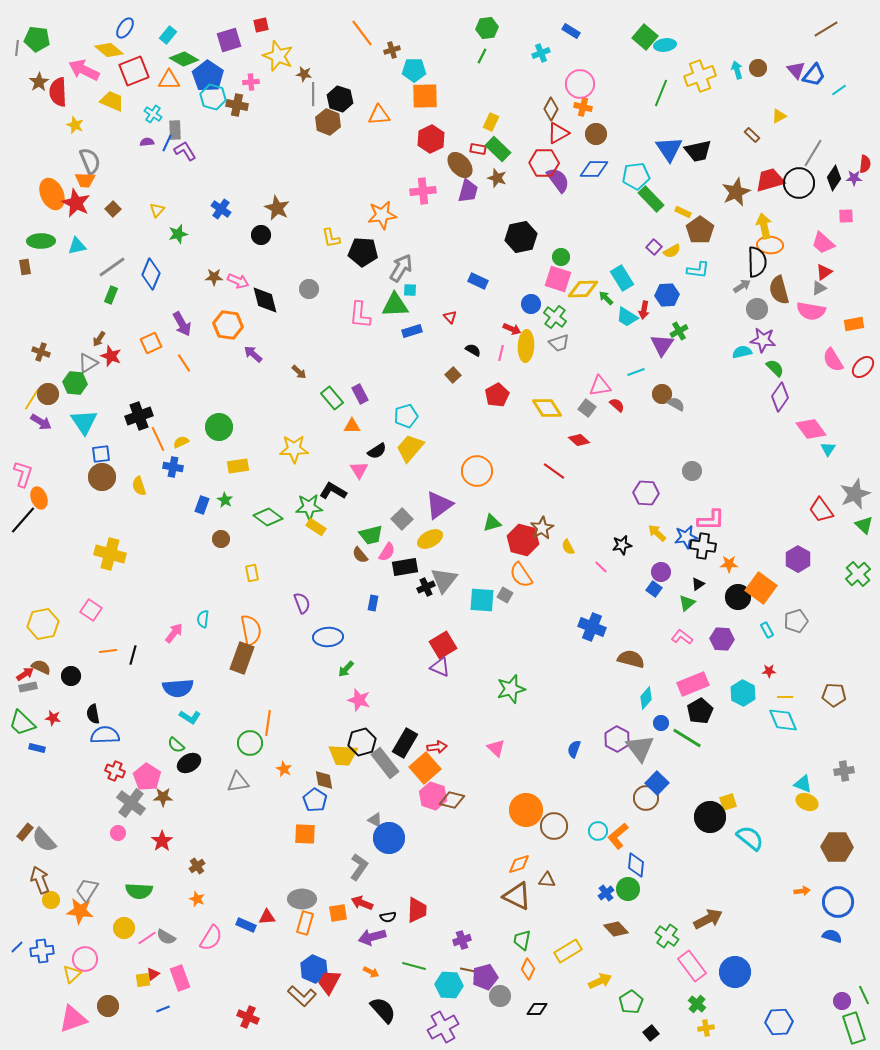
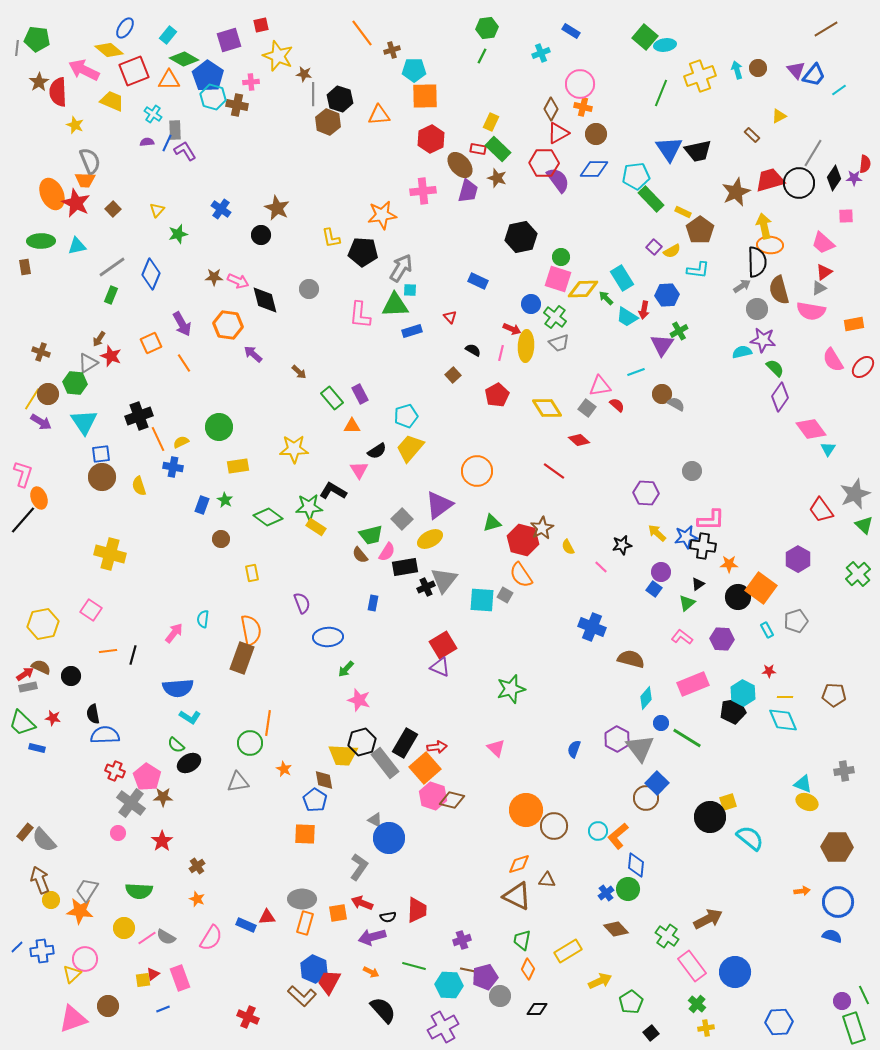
black pentagon at (700, 711): moved 33 px right; rotated 20 degrees clockwise
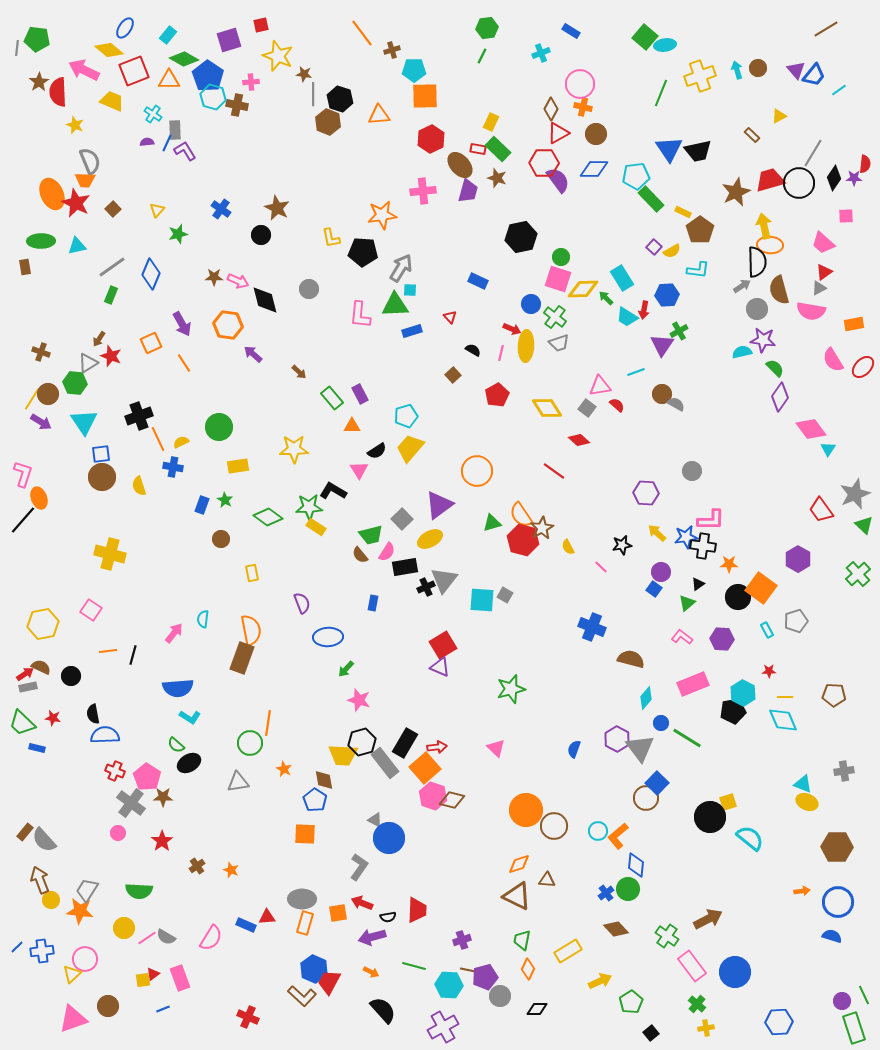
orange semicircle at (521, 575): moved 60 px up
orange star at (197, 899): moved 34 px right, 29 px up
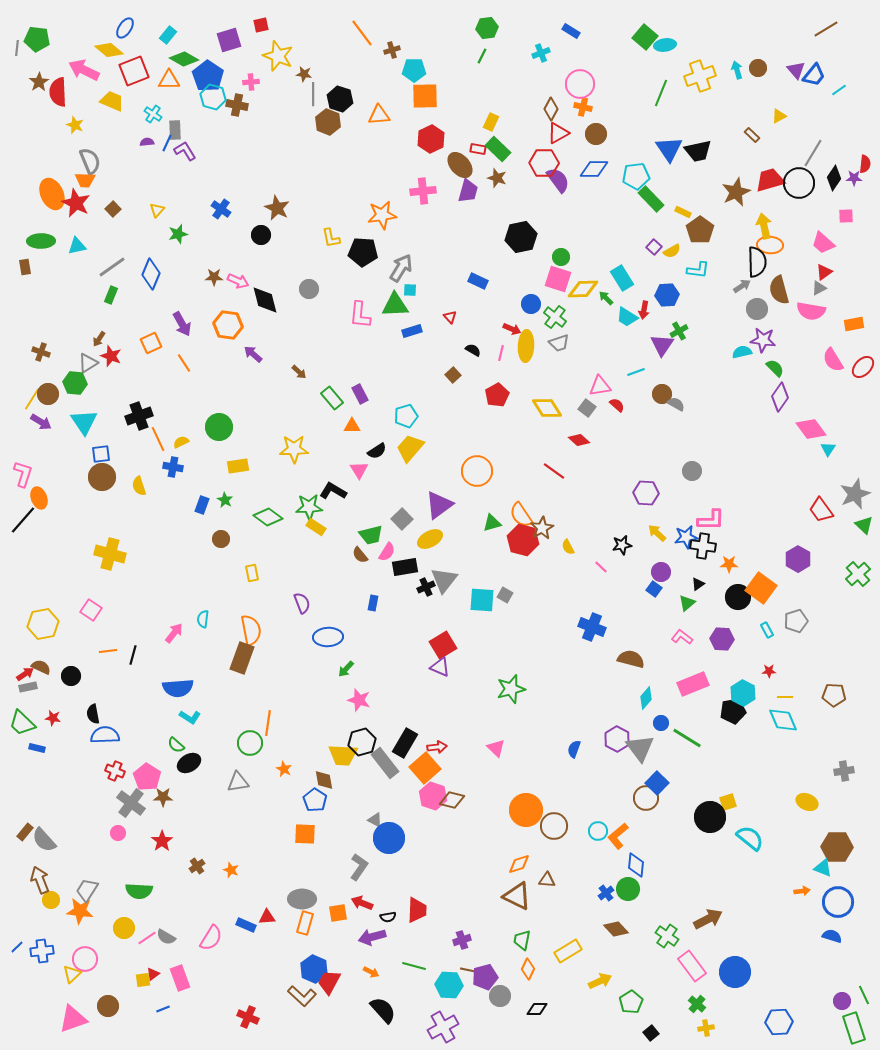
cyan triangle at (803, 784): moved 20 px right, 84 px down
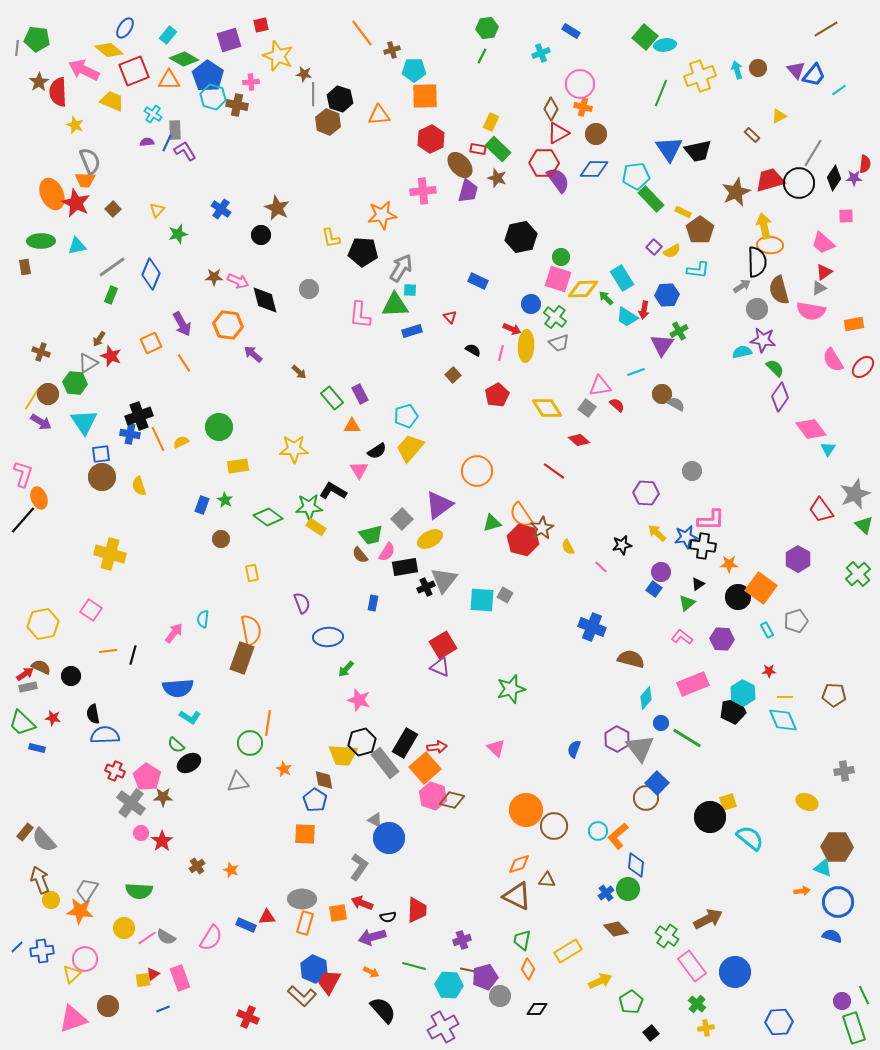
blue cross at (173, 467): moved 43 px left, 33 px up
pink circle at (118, 833): moved 23 px right
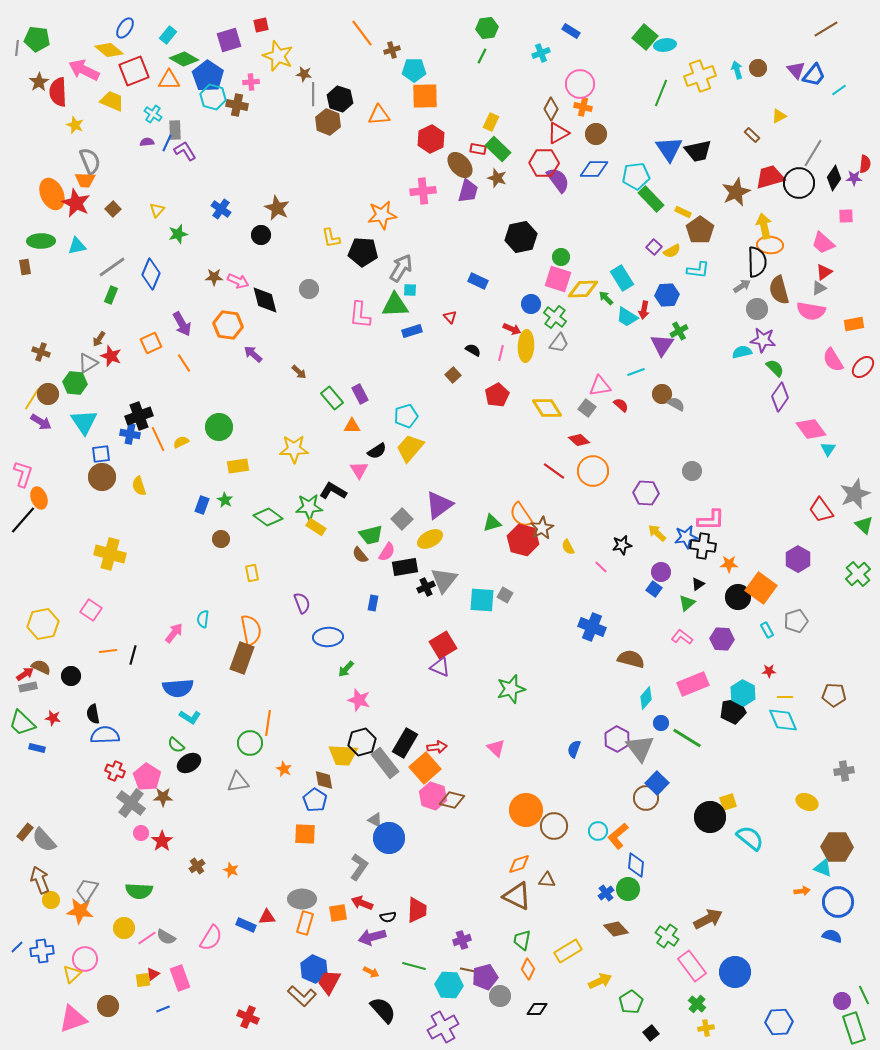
red trapezoid at (770, 180): moved 3 px up
gray trapezoid at (559, 343): rotated 35 degrees counterclockwise
red semicircle at (617, 405): moved 4 px right
orange circle at (477, 471): moved 116 px right
